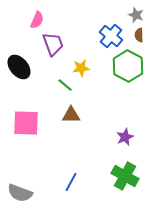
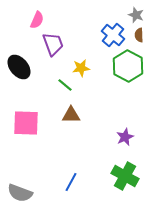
blue cross: moved 2 px right, 1 px up
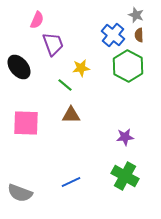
purple star: rotated 18 degrees clockwise
blue line: rotated 36 degrees clockwise
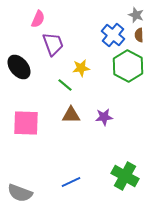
pink semicircle: moved 1 px right, 1 px up
purple star: moved 21 px left, 20 px up
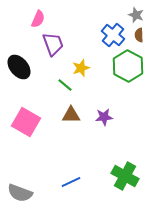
yellow star: rotated 12 degrees counterclockwise
pink square: moved 1 px up; rotated 28 degrees clockwise
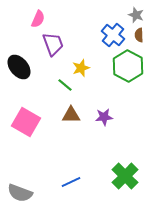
green cross: rotated 16 degrees clockwise
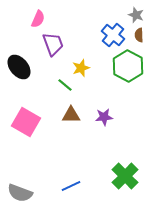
blue line: moved 4 px down
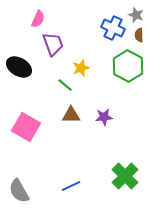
blue cross: moved 7 px up; rotated 15 degrees counterclockwise
black ellipse: rotated 20 degrees counterclockwise
pink square: moved 5 px down
gray semicircle: moved 1 px left, 2 px up; rotated 40 degrees clockwise
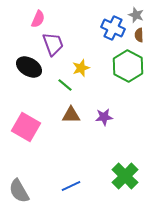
black ellipse: moved 10 px right
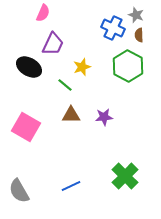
pink semicircle: moved 5 px right, 6 px up
purple trapezoid: rotated 45 degrees clockwise
yellow star: moved 1 px right, 1 px up
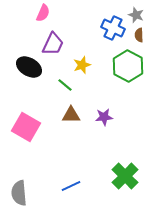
yellow star: moved 2 px up
gray semicircle: moved 2 px down; rotated 25 degrees clockwise
